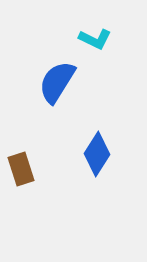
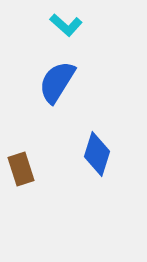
cyan L-shape: moved 29 px left, 14 px up; rotated 16 degrees clockwise
blue diamond: rotated 15 degrees counterclockwise
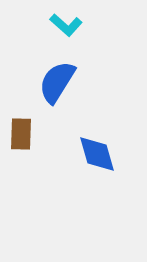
blue diamond: rotated 33 degrees counterclockwise
brown rectangle: moved 35 px up; rotated 20 degrees clockwise
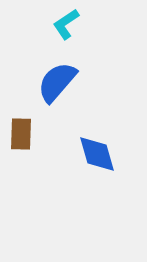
cyan L-shape: moved 1 px up; rotated 104 degrees clockwise
blue semicircle: rotated 9 degrees clockwise
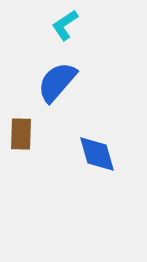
cyan L-shape: moved 1 px left, 1 px down
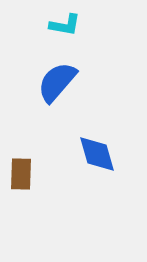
cyan L-shape: rotated 136 degrees counterclockwise
brown rectangle: moved 40 px down
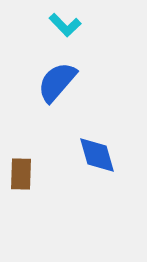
cyan L-shape: rotated 36 degrees clockwise
blue diamond: moved 1 px down
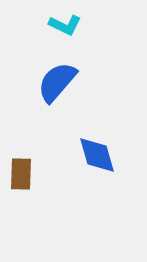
cyan L-shape: rotated 20 degrees counterclockwise
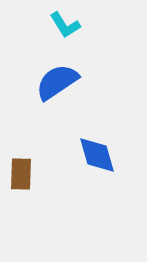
cyan L-shape: rotated 32 degrees clockwise
blue semicircle: rotated 15 degrees clockwise
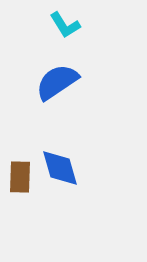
blue diamond: moved 37 px left, 13 px down
brown rectangle: moved 1 px left, 3 px down
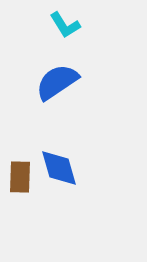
blue diamond: moved 1 px left
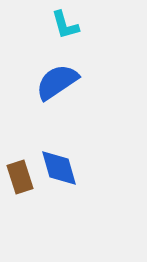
cyan L-shape: rotated 16 degrees clockwise
brown rectangle: rotated 20 degrees counterclockwise
